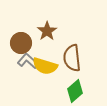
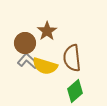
brown circle: moved 4 px right
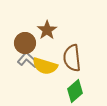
brown star: moved 1 px up
gray L-shape: moved 1 px up
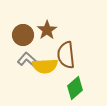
brown circle: moved 2 px left, 8 px up
brown semicircle: moved 6 px left, 3 px up
yellow semicircle: rotated 20 degrees counterclockwise
green diamond: moved 3 px up
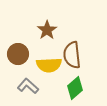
brown circle: moved 5 px left, 19 px down
brown semicircle: moved 6 px right
gray L-shape: moved 26 px down
yellow semicircle: moved 4 px right, 1 px up
